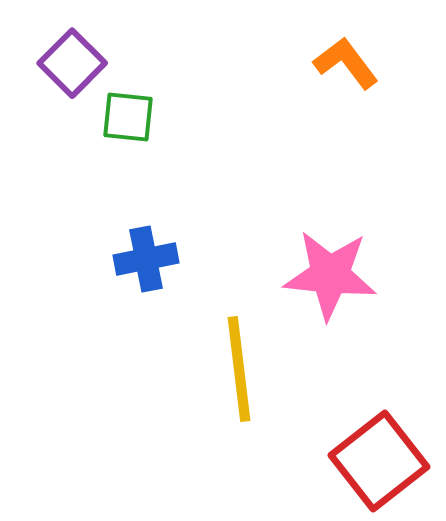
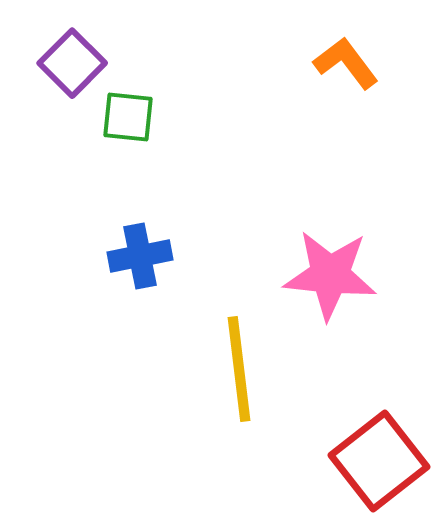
blue cross: moved 6 px left, 3 px up
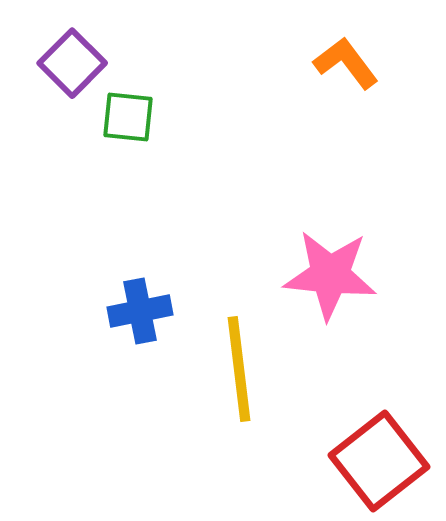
blue cross: moved 55 px down
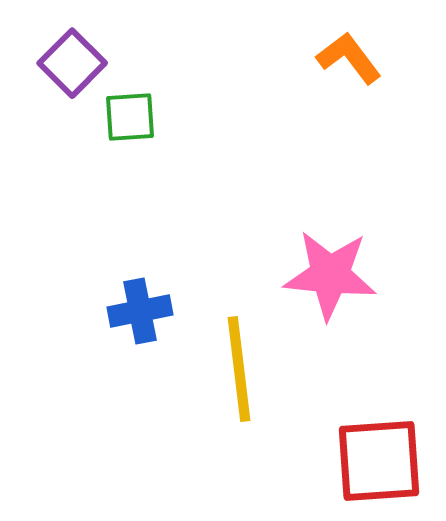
orange L-shape: moved 3 px right, 5 px up
green square: moved 2 px right; rotated 10 degrees counterclockwise
red square: rotated 34 degrees clockwise
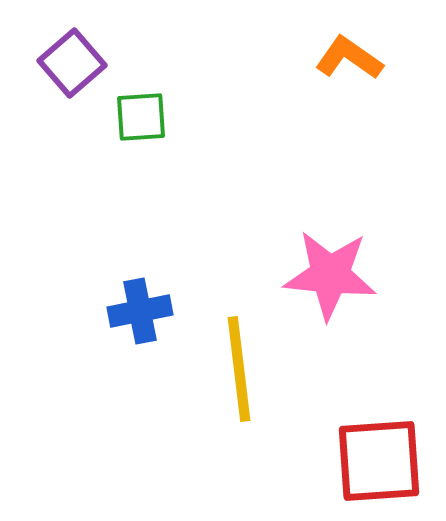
orange L-shape: rotated 18 degrees counterclockwise
purple square: rotated 4 degrees clockwise
green square: moved 11 px right
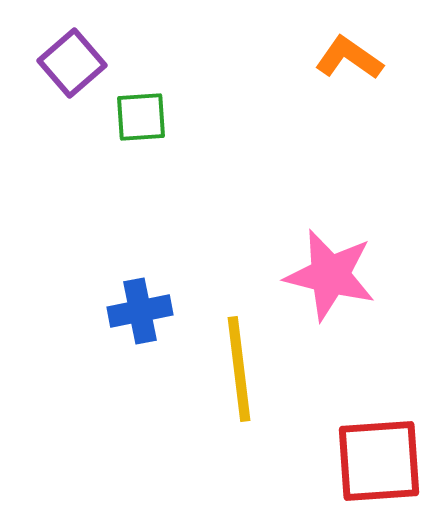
pink star: rotated 8 degrees clockwise
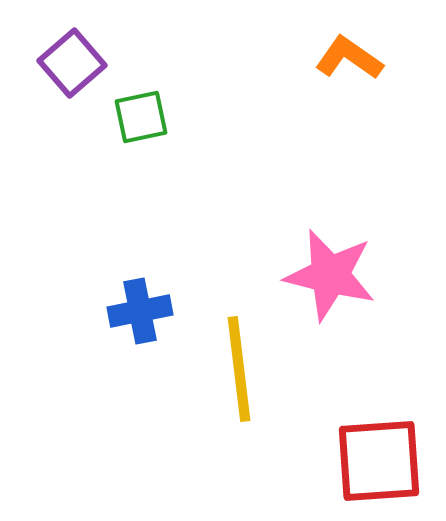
green square: rotated 8 degrees counterclockwise
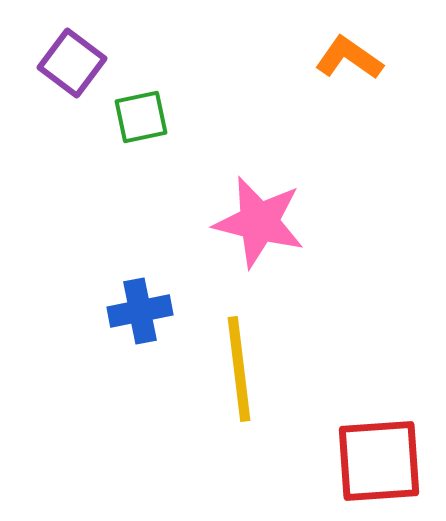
purple square: rotated 12 degrees counterclockwise
pink star: moved 71 px left, 53 px up
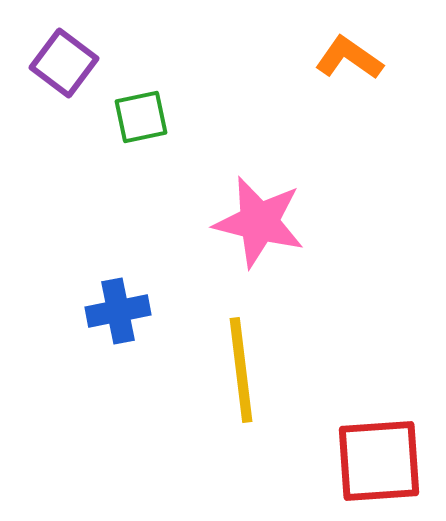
purple square: moved 8 px left
blue cross: moved 22 px left
yellow line: moved 2 px right, 1 px down
